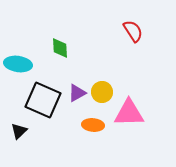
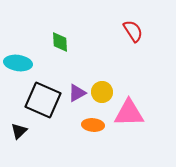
green diamond: moved 6 px up
cyan ellipse: moved 1 px up
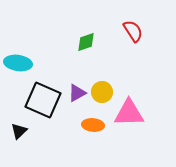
green diamond: moved 26 px right; rotated 75 degrees clockwise
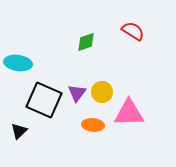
red semicircle: rotated 25 degrees counterclockwise
purple triangle: rotated 24 degrees counterclockwise
black square: moved 1 px right
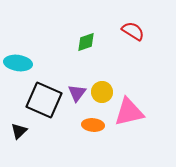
pink triangle: moved 1 px up; rotated 12 degrees counterclockwise
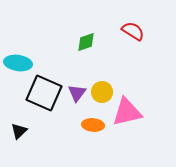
black square: moved 7 px up
pink triangle: moved 2 px left
